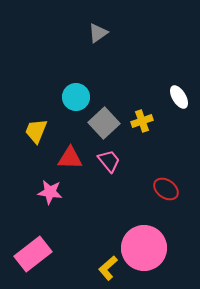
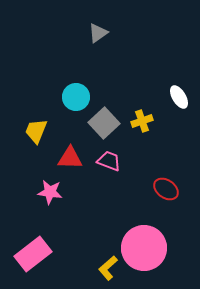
pink trapezoid: rotated 30 degrees counterclockwise
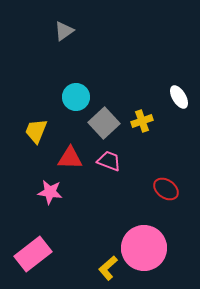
gray triangle: moved 34 px left, 2 px up
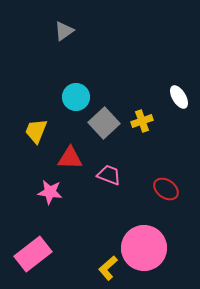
pink trapezoid: moved 14 px down
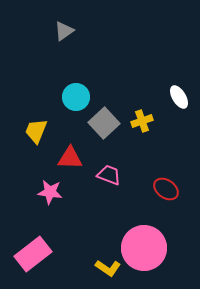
yellow L-shape: rotated 105 degrees counterclockwise
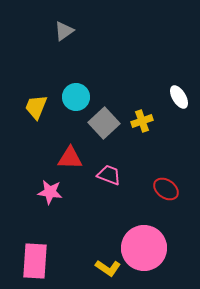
yellow trapezoid: moved 24 px up
pink rectangle: moved 2 px right, 7 px down; rotated 48 degrees counterclockwise
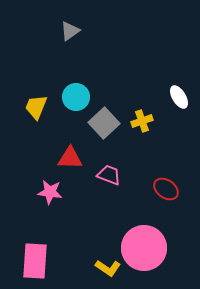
gray triangle: moved 6 px right
